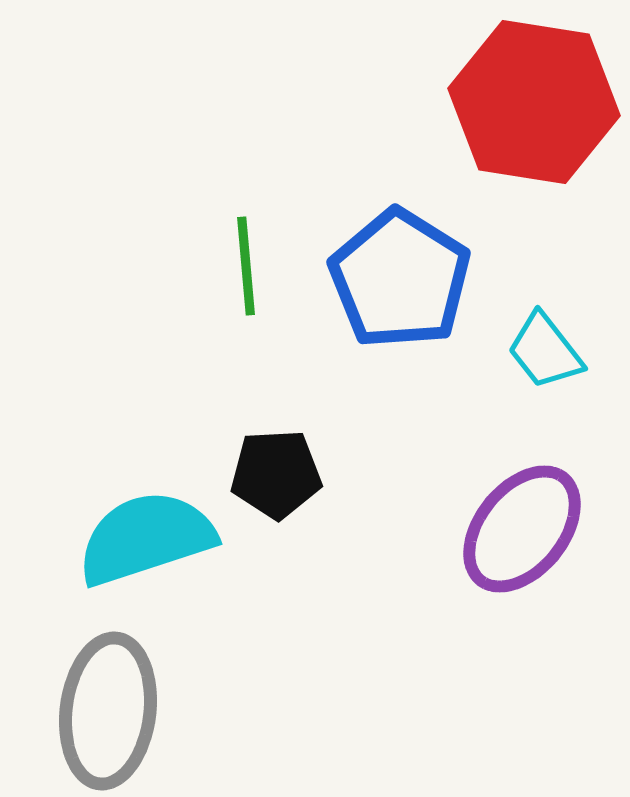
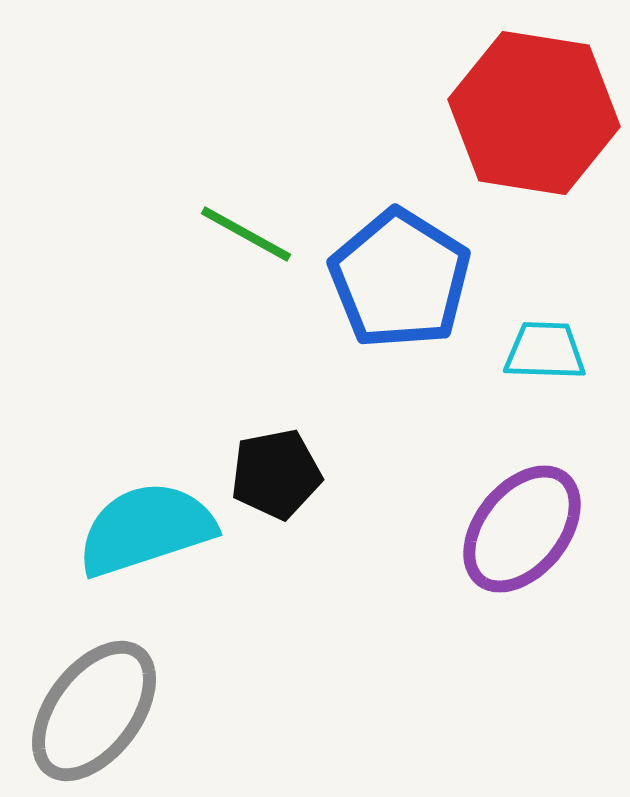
red hexagon: moved 11 px down
green line: moved 32 px up; rotated 56 degrees counterclockwise
cyan trapezoid: rotated 130 degrees clockwise
black pentagon: rotated 8 degrees counterclockwise
cyan semicircle: moved 9 px up
gray ellipse: moved 14 px left; rotated 30 degrees clockwise
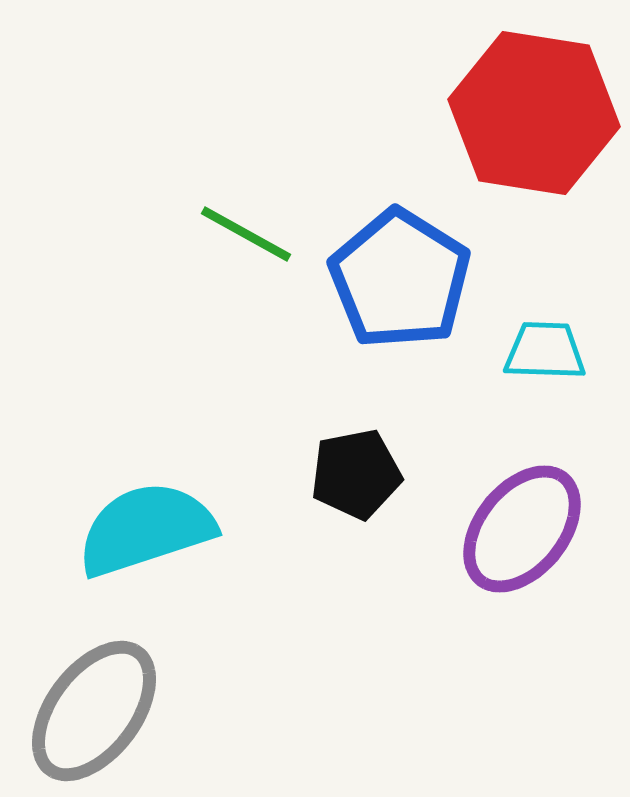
black pentagon: moved 80 px right
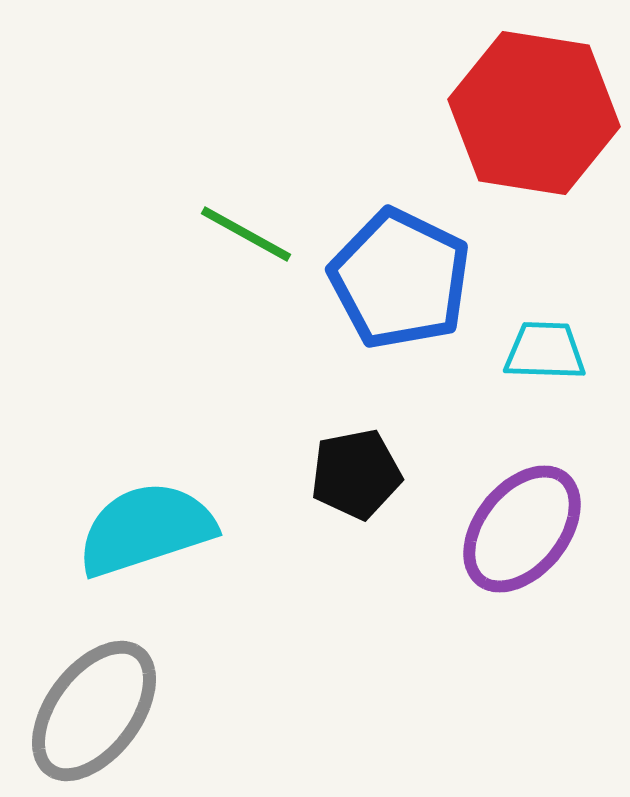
blue pentagon: rotated 6 degrees counterclockwise
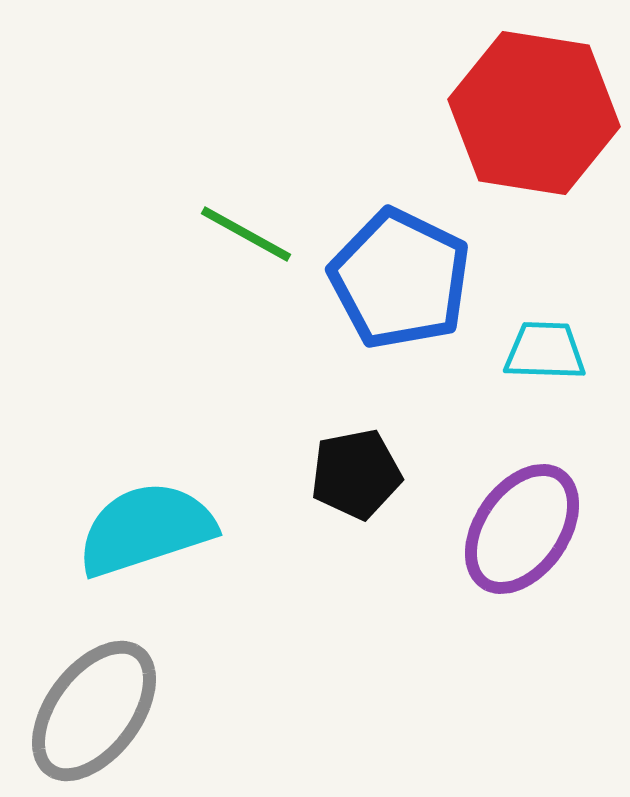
purple ellipse: rotated 4 degrees counterclockwise
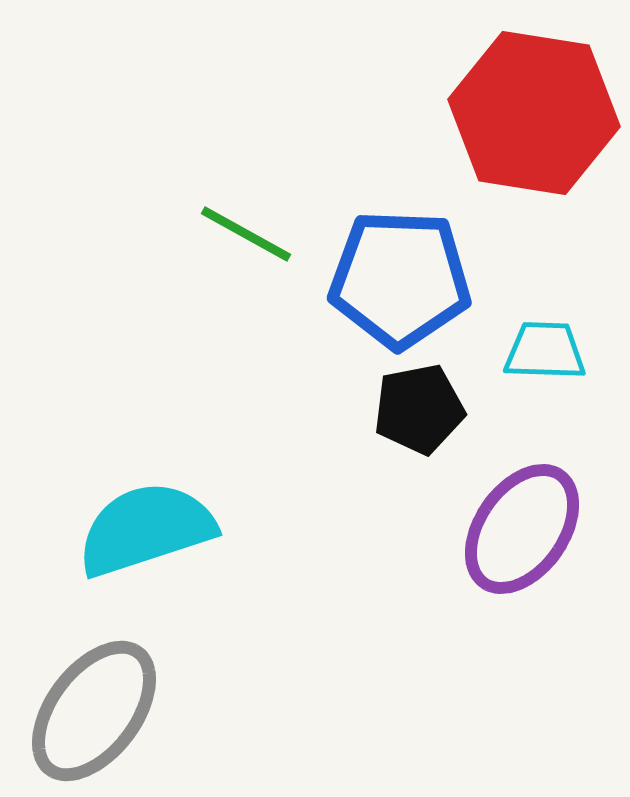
blue pentagon: rotated 24 degrees counterclockwise
black pentagon: moved 63 px right, 65 px up
